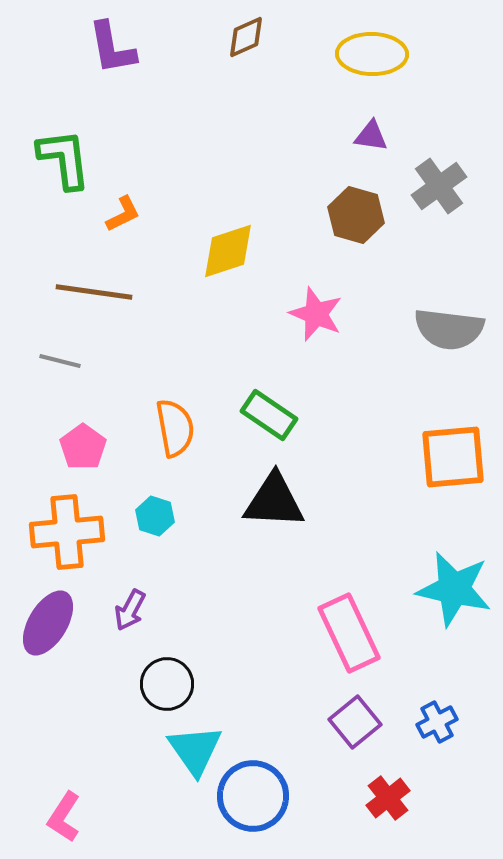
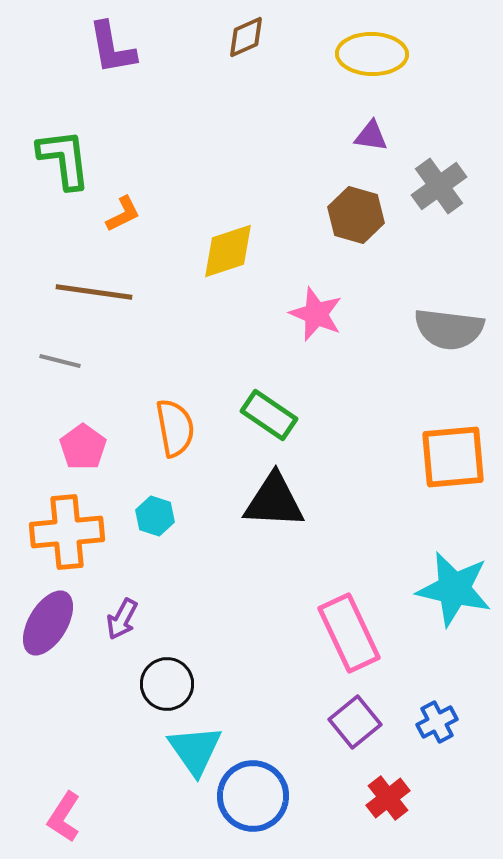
purple arrow: moved 8 px left, 9 px down
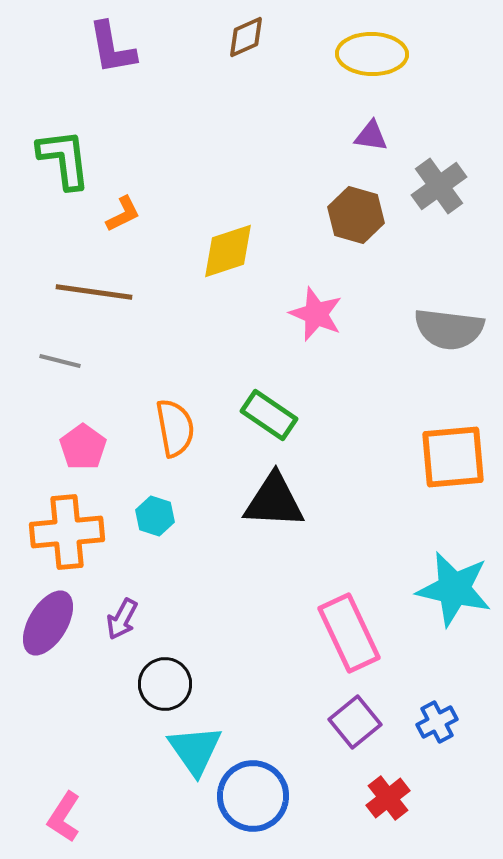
black circle: moved 2 px left
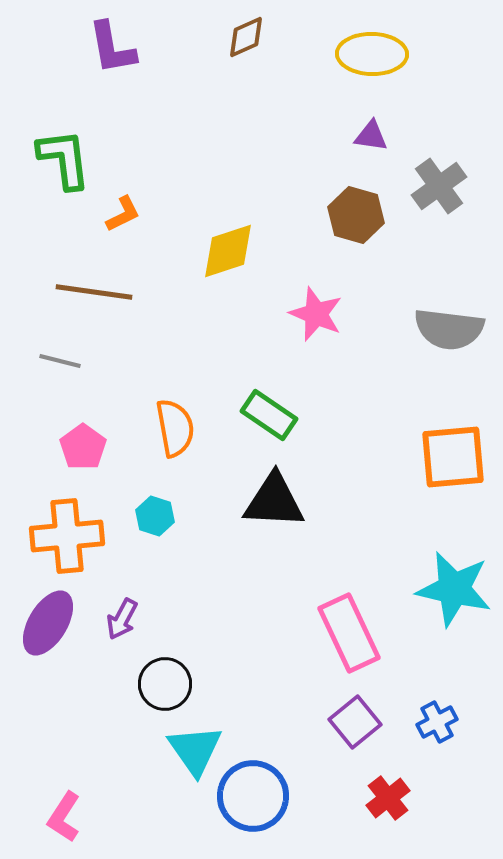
orange cross: moved 4 px down
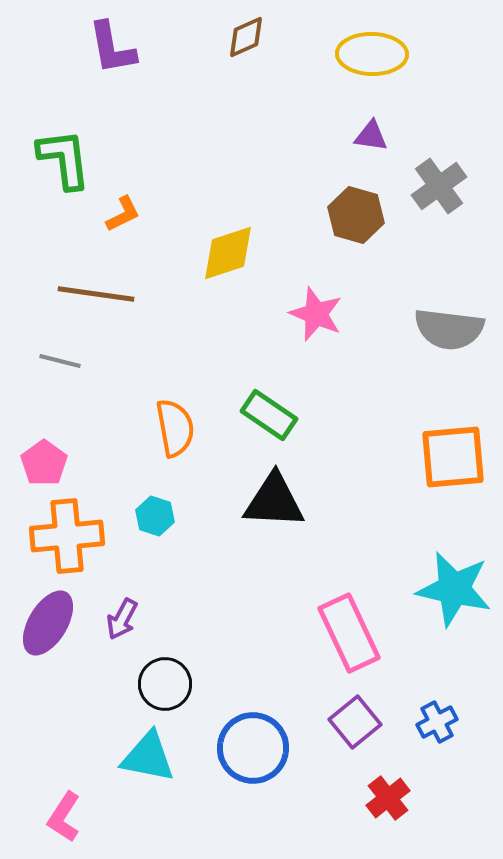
yellow diamond: moved 2 px down
brown line: moved 2 px right, 2 px down
pink pentagon: moved 39 px left, 16 px down
cyan triangle: moved 47 px left, 7 px down; rotated 44 degrees counterclockwise
blue circle: moved 48 px up
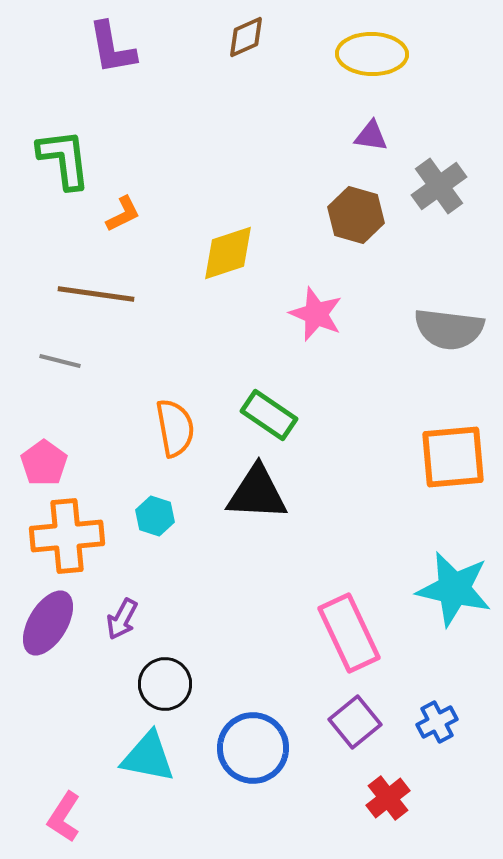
black triangle: moved 17 px left, 8 px up
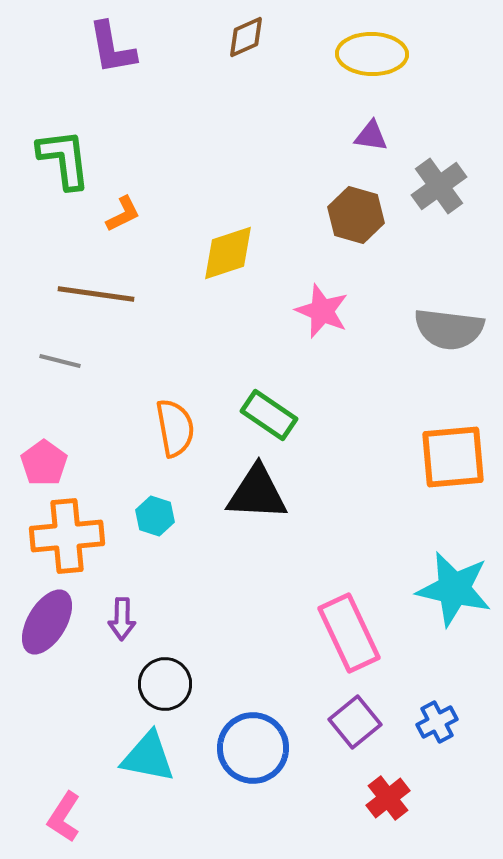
pink star: moved 6 px right, 3 px up
purple arrow: rotated 27 degrees counterclockwise
purple ellipse: moved 1 px left, 1 px up
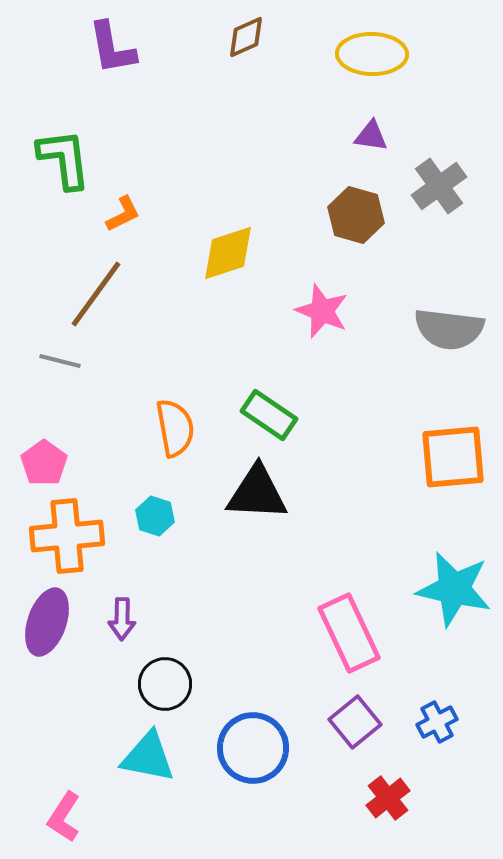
brown line: rotated 62 degrees counterclockwise
purple ellipse: rotated 12 degrees counterclockwise
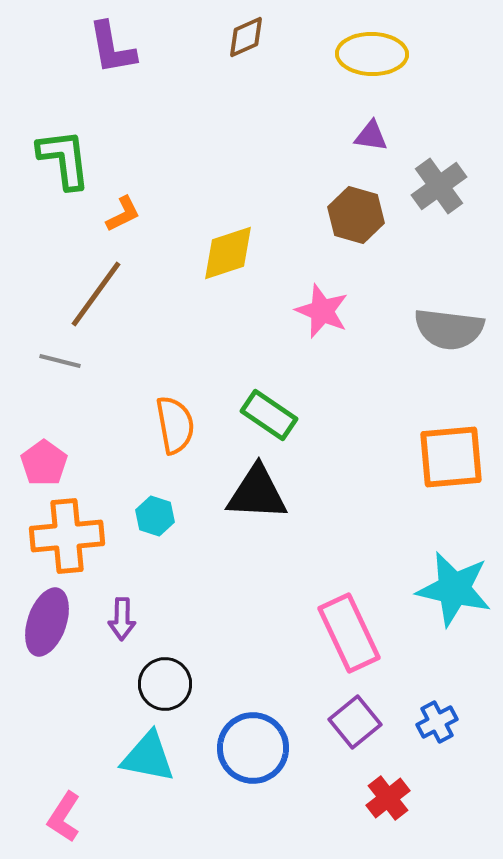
orange semicircle: moved 3 px up
orange square: moved 2 px left
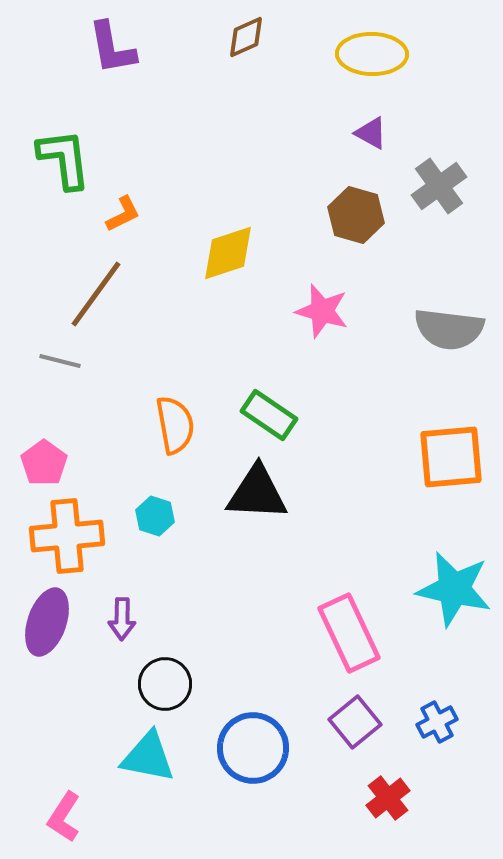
purple triangle: moved 3 px up; rotated 21 degrees clockwise
pink star: rotated 6 degrees counterclockwise
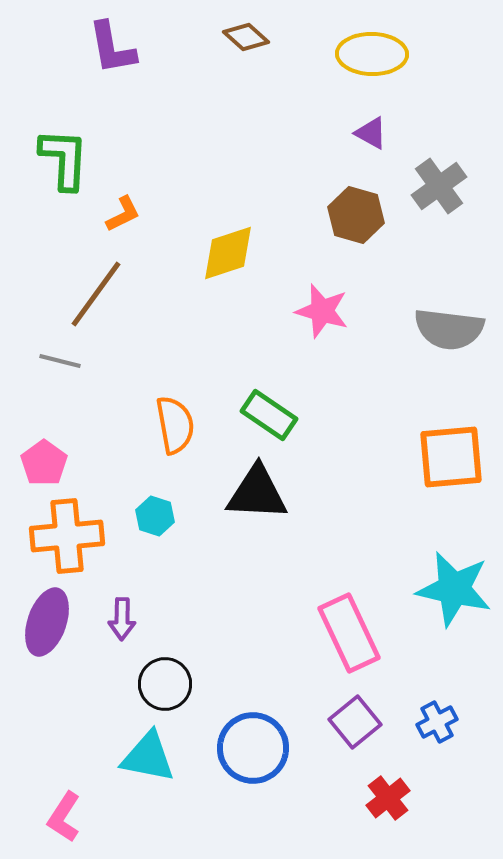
brown diamond: rotated 66 degrees clockwise
green L-shape: rotated 10 degrees clockwise
